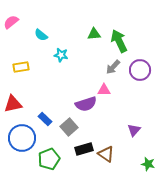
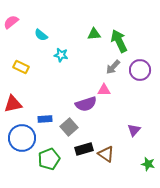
yellow rectangle: rotated 35 degrees clockwise
blue rectangle: rotated 48 degrees counterclockwise
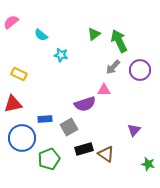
green triangle: rotated 32 degrees counterclockwise
yellow rectangle: moved 2 px left, 7 px down
purple semicircle: moved 1 px left
gray square: rotated 12 degrees clockwise
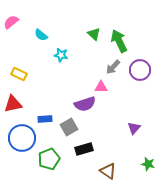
green triangle: rotated 40 degrees counterclockwise
pink triangle: moved 3 px left, 3 px up
purple triangle: moved 2 px up
brown triangle: moved 2 px right, 17 px down
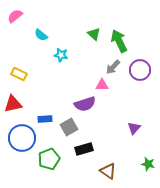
pink semicircle: moved 4 px right, 6 px up
pink triangle: moved 1 px right, 2 px up
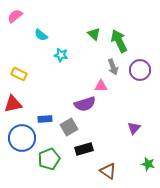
gray arrow: rotated 63 degrees counterclockwise
pink triangle: moved 1 px left, 1 px down
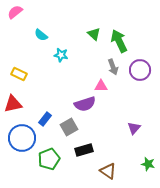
pink semicircle: moved 4 px up
blue rectangle: rotated 48 degrees counterclockwise
black rectangle: moved 1 px down
